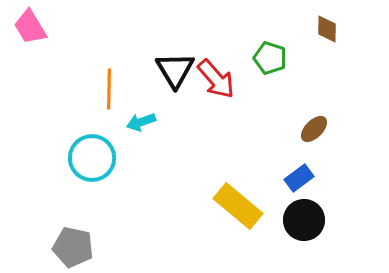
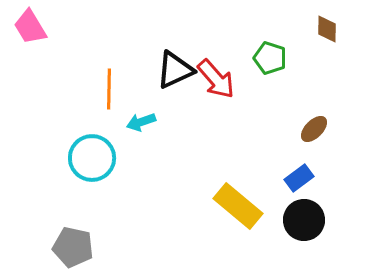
black triangle: rotated 36 degrees clockwise
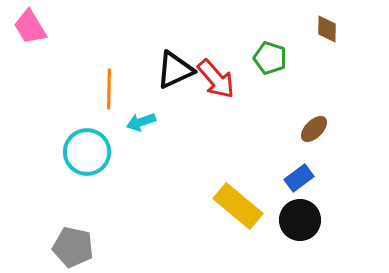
cyan circle: moved 5 px left, 6 px up
black circle: moved 4 px left
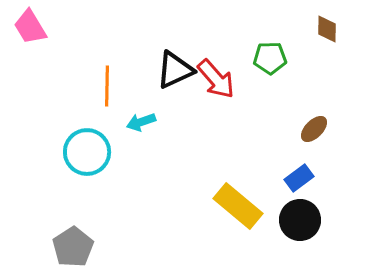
green pentagon: rotated 20 degrees counterclockwise
orange line: moved 2 px left, 3 px up
gray pentagon: rotated 27 degrees clockwise
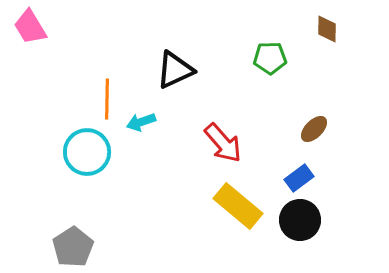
red arrow: moved 7 px right, 64 px down
orange line: moved 13 px down
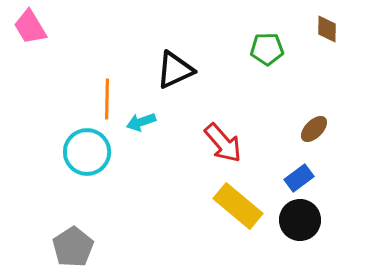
green pentagon: moved 3 px left, 9 px up
